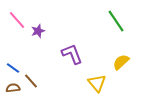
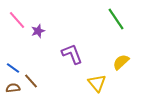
green line: moved 2 px up
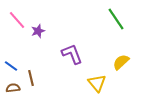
blue line: moved 2 px left, 2 px up
brown line: moved 3 px up; rotated 28 degrees clockwise
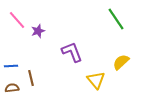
purple L-shape: moved 2 px up
blue line: rotated 40 degrees counterclockwise
yellow triangle: moved 1 px left, 3 px up
brown semicircle: moved 1 px left
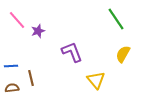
yellow semicircle: moved 2 px right, 8 px up; rotated 18 degrees counterclockwise
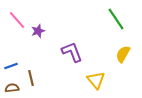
blue line: rotated 16 degrees counterclockwise
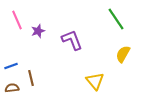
pink line: rotated 18 degrees clockwise
purple L-shape: moved 12 px up
yellow triangle: moved 1 px left, 1 px down
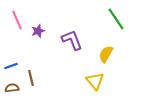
yellow semicircle: moved 17 px left
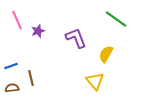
green line: rotated 20 degrees counterclockwise
purple L-shape: moved 4 px right, 2 px up
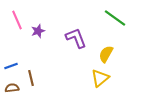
green line: moved 1 px left, 1 px up
yellow triangle: moved 5 px right, 3 px up; rotated 30 degrees clockwise
